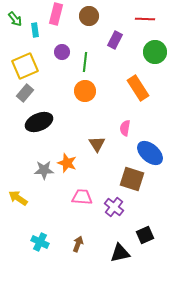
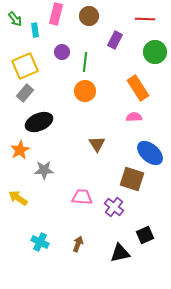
pink semicircle: moved 9 px right, 11 px up; rotated 77 degrees clockwise
orange star: moved 47 px left, 13 px up; rotated 24 degrees clockwise
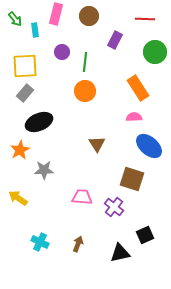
yellow square: rotated 20 degrees clockwise
blue ellipse: moved 1 px left, 7 px up
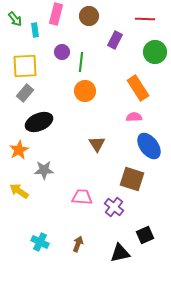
green line: moved 4 px left
blue ellipse: rotated 12 degrees clockwise
orange star: moved 1 px left
yellow arrow: moved 1 px right, 7 px up
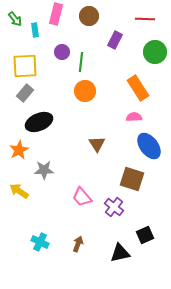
pink trapezoid: rotated 135 degrees counterclockwise
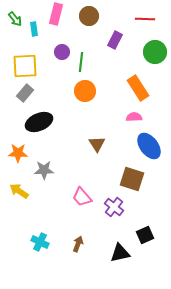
cyan rectangle: moved 1 px left, 1 px up
orange star: moved 1 px left, 3 px down; rotated 30 degrees clockwise
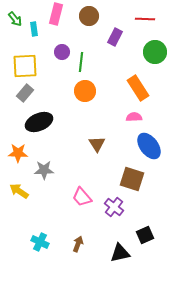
purple rectangle: moved 3 px up
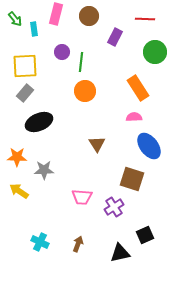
orange star: moved 1 px left, 4 px down
pink trapezoid: rotated 45 degrees counterclockwise
purple cross: rotated 18 degrees clockwise
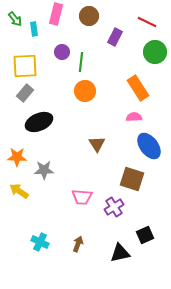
red line: moved 2 px right, 3 px down; rotated 24 degrees clockwise
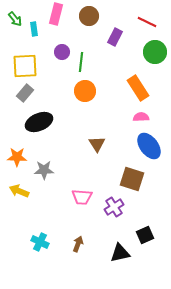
pink semicircle: moved 7 px right
yellow arrow: rotated 12 degrees counterclockwise
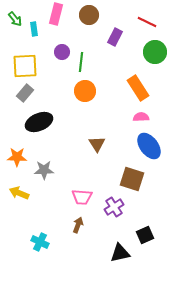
brown circle: moved 1 px up
yellow arrow: moved 2 px down
brown arrow: moved 19 px up
